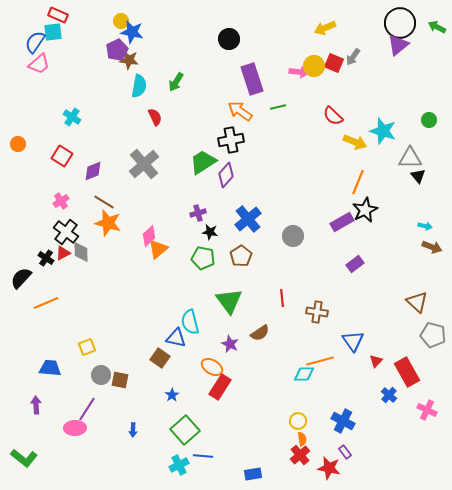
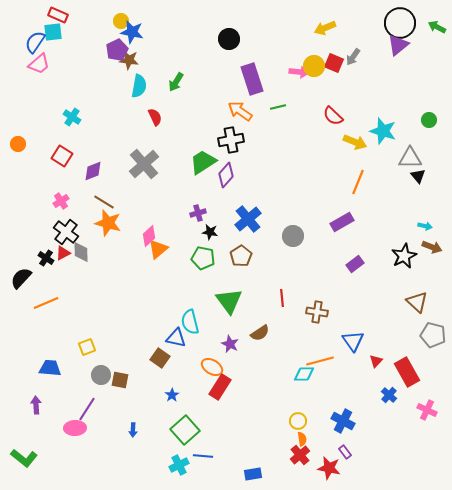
black star at (365, 210): moved 39 px right, 46 px down
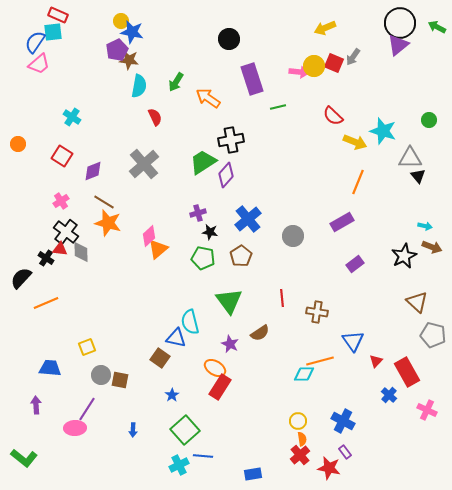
orange arrow at (240, 111): moved 32 px left, 13 px up
red triangle at (63, 253): moved 3 px left, 4 px up; rotated 35 degrees clockwise
orange ellipse at (212, 367): moved 3 px right, 1 px down
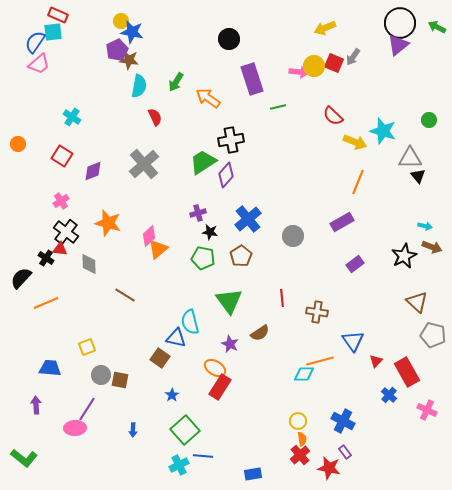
brown line at (104, 202): moved 21 px right, 93 px down
gray diamond at (81, 252): moved 8 px right, 12 px down
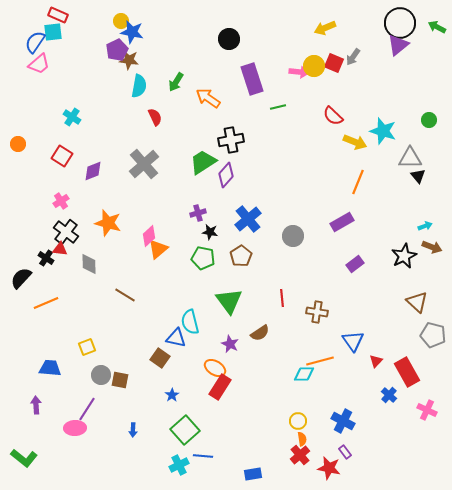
cyan arrow at (425, 226): rotated 32 degrees counterclockwise
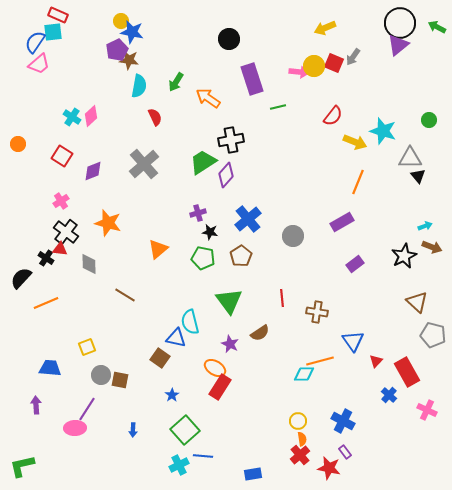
red semicircle at (333, 116): rotated 95 degrees counterclockwise
pink diamond at (149, 236): moved 58 px left, 120 px up
green L-shape at (24, 458): moved 2 px left, 8 px down; rotated 128 degrees clockwise
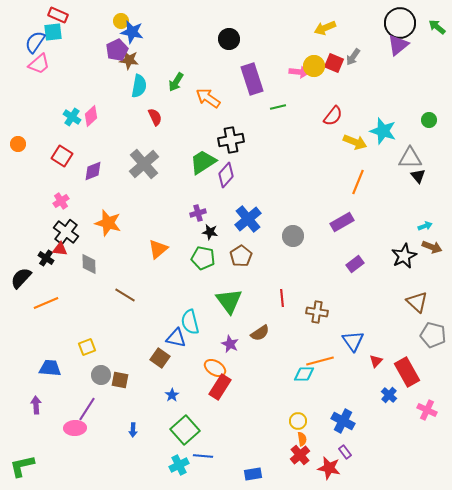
green arrow at (437, 27): rotated 12 degrees clockwise
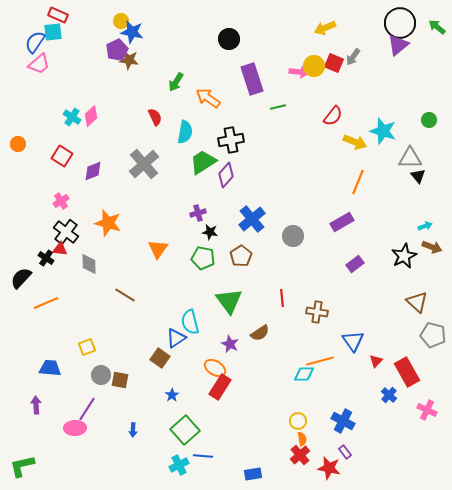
cyan semicircle at (139, 86): moved 46 px right, 46 px down
blue cross at (248, 219): moved 4 px right
orange triangle at (158, 249): rotated 15 degrees counterclockwise
blue triangle at (176, 338): rotated 45 degrees counterclockwise
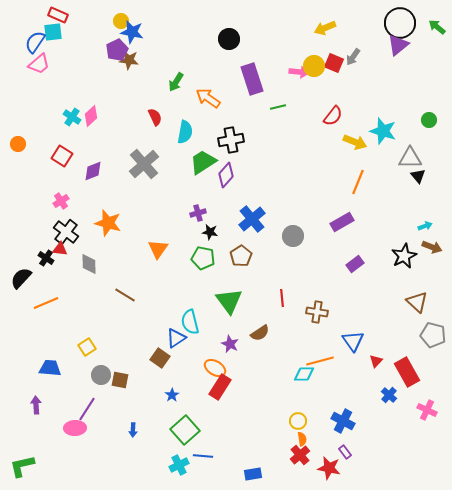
yellow square at (87, 347): rotated 12 degrees counterclockwise
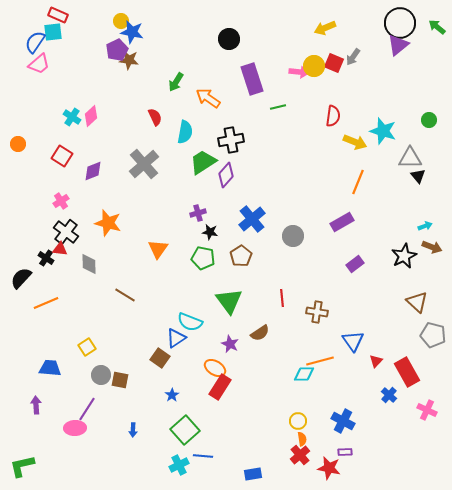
red semicircle at (333, 116): rotated 30 degrees counterclockwise
cyan semicircle at (190, 322): rotated 55 degrees counterclockwise
purple rectangle at (345, 452): rotated 56 degrees counterclockwise
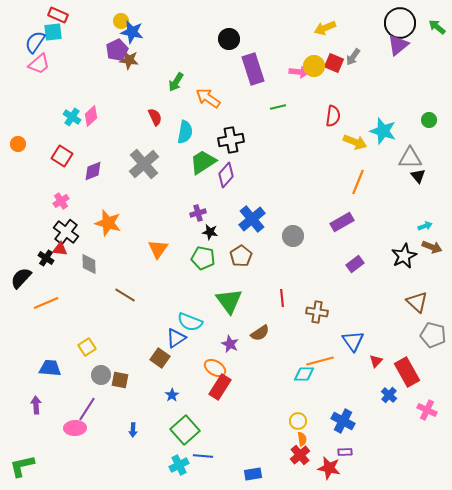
purple rectangle at (252, 79): moved 1 px right, 10 px up
